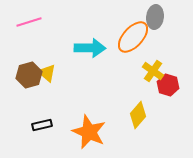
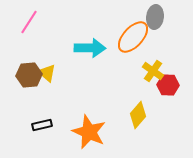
pink line: rotated 40 degrees counterclockwise
brown hexagon: rotated 10 degrees clockwise
red hexagon: rotated 15 degrees counterclockwise
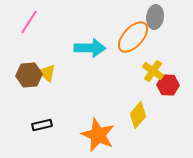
orange star: moved 9 px right, 3 px down
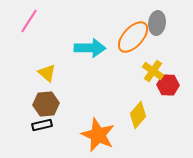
gray ellipse: moved 2 px right, 6 px down
pink line: moved 1 px up
brown hexagon: moved 17 px right, 29 px down
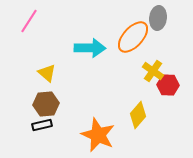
gray ellipse: moved 1 px right, 5 px up
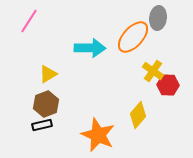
yellow triangle: moved 1 px right, 1 px down; rotated 48 degrees clockwise
brown hexagon: rotated 15 degrees counterclockwise
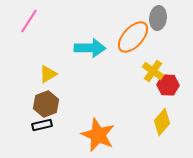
yellow diamond: moved 24 px right, 7 px down
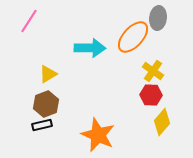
red hexagon: moved 17 px left, 10 px down
